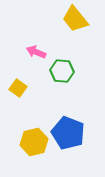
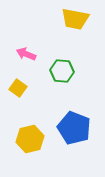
yellow trapezoid: rotated 40 degrees counterclockwise
pink arrow: moved 10 px left, 2 px down
blue pentagon: moved 6 px right, 5 px up
yellow hexagon: moved 4 px left, 3 px up
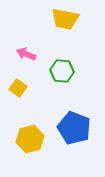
yellow trapezoid: moved 10 px left
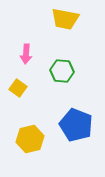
pink arrow: rotated 108 degrees counterclockwise
blue pentagon: moved 2 px right, 3 px up
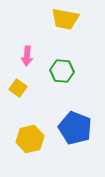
pink arrow: moved 1 px right, 2 px down
blue pentagon: moved 1 px left, 3 px down
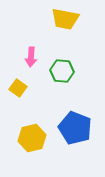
pink arrow: moved 4 px right, 1 px down
yellow hexagon: moved 2 px right, 1 px up
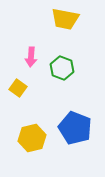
green hexagon: moved 3 px up; rotated 15 degrees clockwise
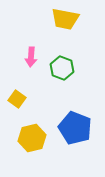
yellow square: moved 1 px left, 11 px down
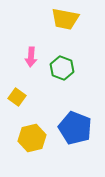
yellow square: moved 2 px up
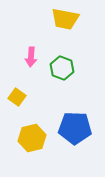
blue pentagon: rotated 20 degrees counterclockwise
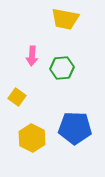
pink arrow: moved 1 px right, 1 px up
green hexagon: rotated 25 degrees counterclockwise
yellow hexagon: rotated 20 degrees counterclockwise
